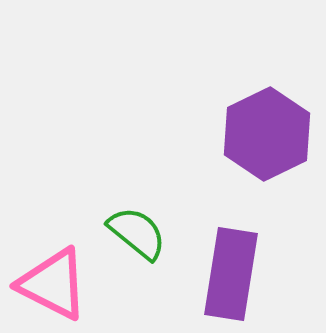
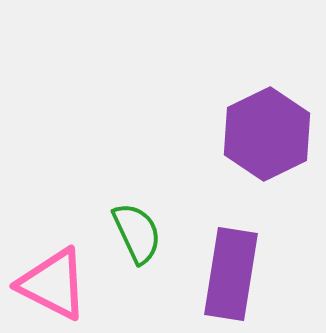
green semicircle: rotated 26 degrees clockwise
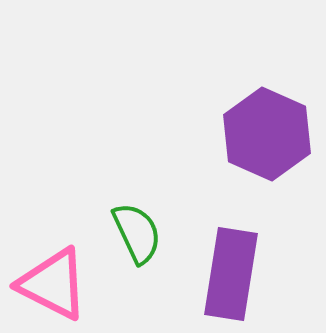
purple hexagon: rotated 10 degrees counterclockwise
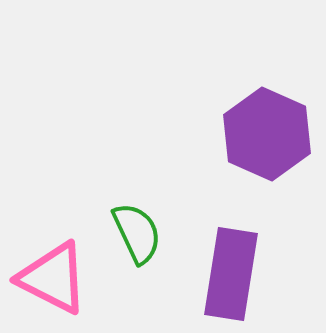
pink triangle: moved 6 px up
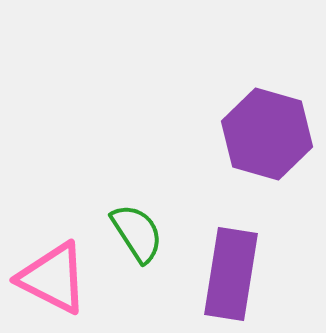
purple hexagon: rotated 8 degrees counterclockwise
green semicircle: rotated 8 degrees counterclockwise
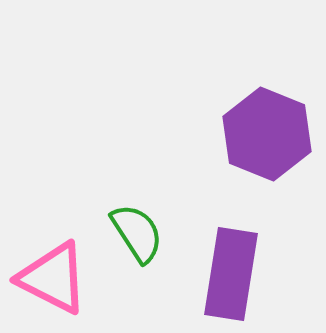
purple hexagon: rotated 6 degrees clockwise
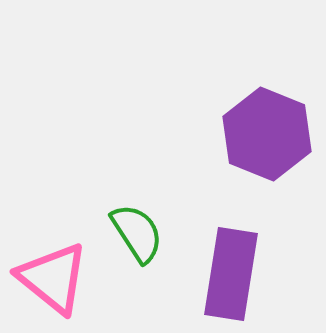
pink triangle: rotated 12 degrees clockwise
